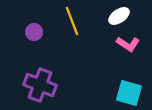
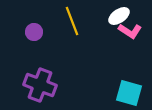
pink L-shape: moved 2 px right, 13 px up
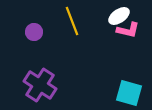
pink L-shape: moved 2 px left, 1 px up; rotated 20 degrees counterclockwise
purple cross: rotated 12 degrees clockwise
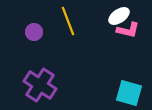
yellow line: moved 4 px left
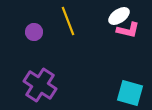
cyan square: moved 1 px right
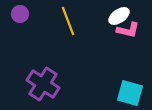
purple circle: moved 14 px left, 18 px up
purple cross: moved 3 px right, 1 px up
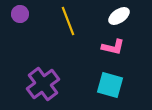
pink L-shape: moved 15 px left, 17 px down
purple cross: rotated 20 degrees clockwise
cyan square: moved 20 px left, 8 px up
